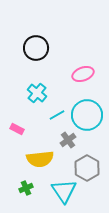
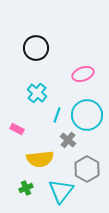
cyan line: rotated 42 degrees counterclockwise
gray cross: rotated 14 degrees counterclockwise
gray hexagon: moved 1 px down
cyan triangle: moved 3 px left; rotated 12 degrees clockwise
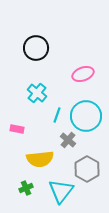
cyan circle: moved 1 px left, 1 px down
pink rectangle: rotated 16 degrees counterclockwise
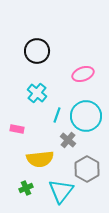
black circle: moved 1 px right, 3 px down
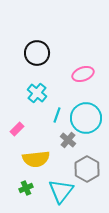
black circle: moved 2 px down
cyan circle: moved 2 px down
pink rectangle: rotated 56 degrees counterclockwise
yellow semicircle: moved 4 px left
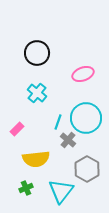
cyan line: moved 1 px right, 7 px down
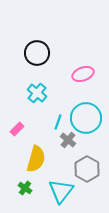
yellow semicircle: rotated 68 degrees counterclockwise
green cross: moved 1 px left; rotated 32 degrees counterclockwise
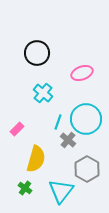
pink ellipse: moved 1 px left, 1 px up
cyan cross: moved 6 px right
cyan circle: moved 1 px down
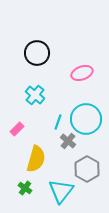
cyan cross: moved 8 px left, 2 px down
gray cross: moved 1 px down
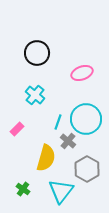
yellow semicircle: moved 10 px right, 1 px up
green cross: moved 2 px left, 1 px down
